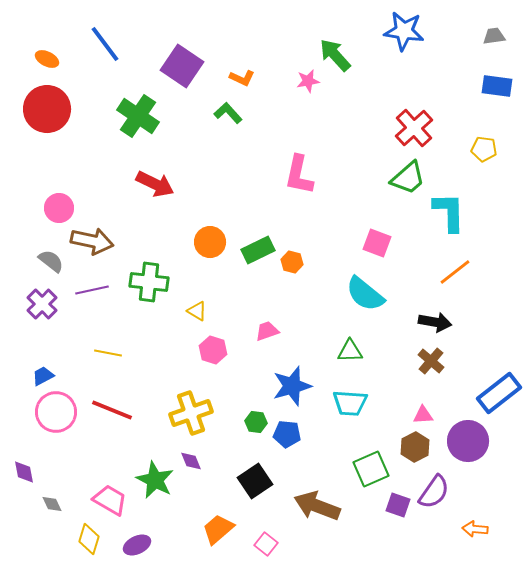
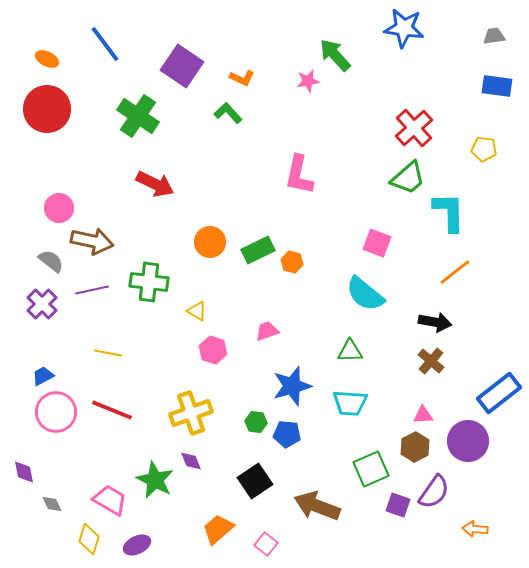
blue star at (404, 31): moved 3 px up
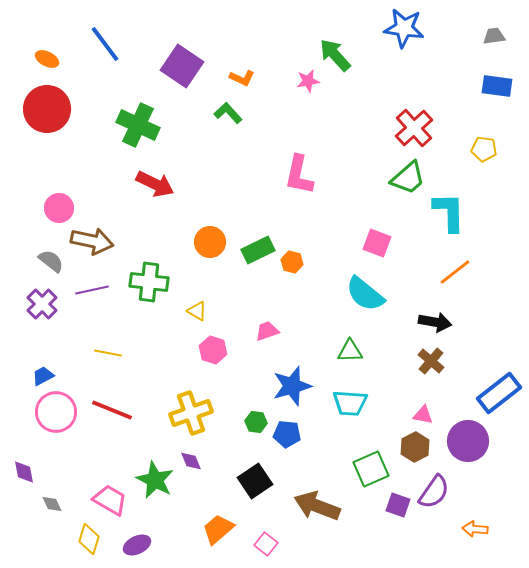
green cross at (138, 116): moved 9 px down; rotated 9 degrees counterclockwise
pink triangle at (423, 415): rotated 15 degrees clockwise
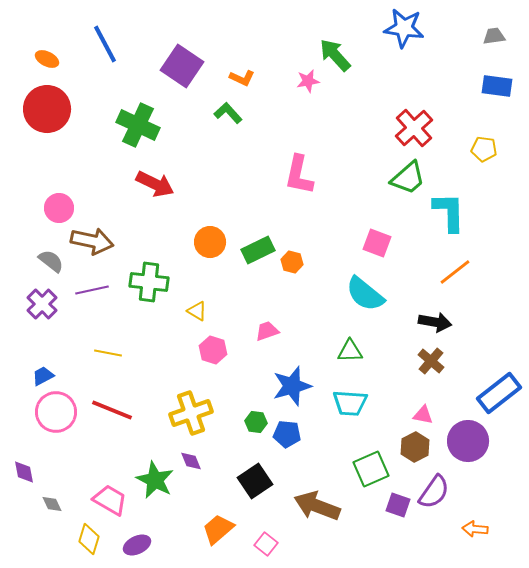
blue line at (105, 44): rotated 9 degrees clockwise
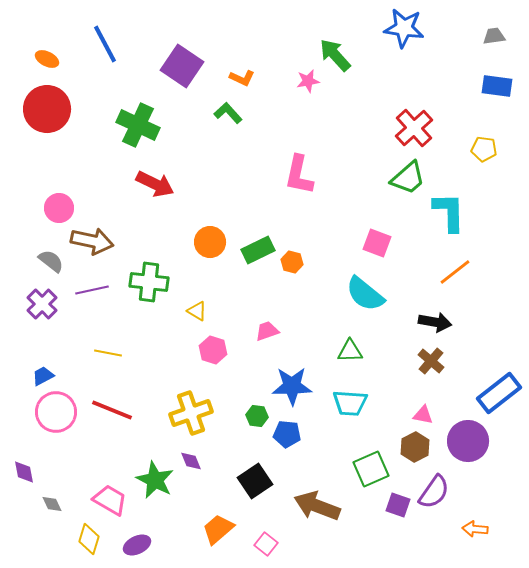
blue star at (292, 386): rotated 15 degrees clockwise
green hexagon at (256, 422): moved 1 px right, 6 px up
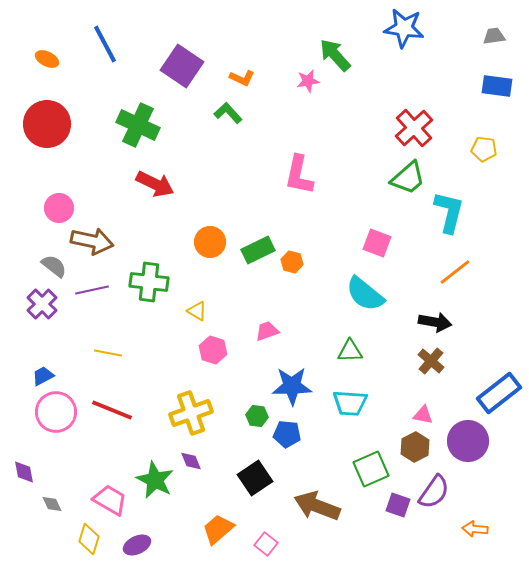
red circle at (47, 109): moved 15 px down
cyan L-shape at (449, 212): rotated 15 degrees clockwise
gray semicircle at (51, 261): moved 3 px right, 5 px down
black square at (255, 481): moved 3 px up
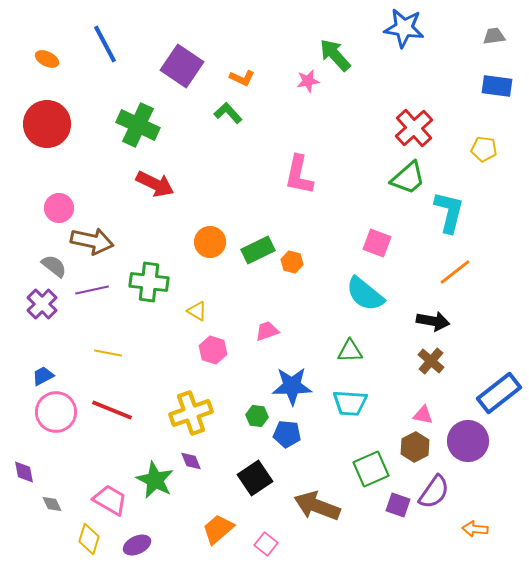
black arrow at (435, 322): moved 2 px left, 1 px up
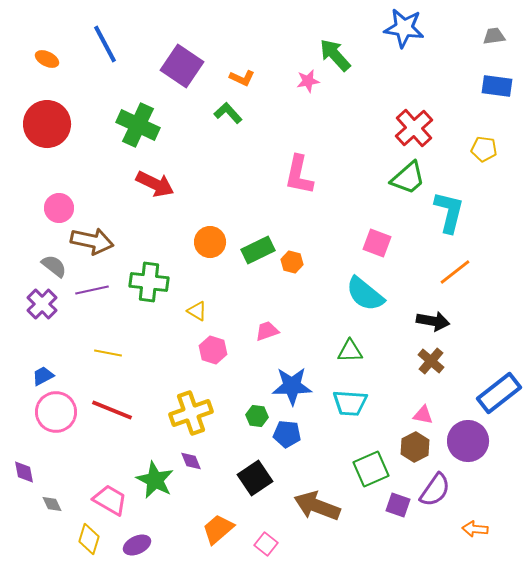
purple semicircle at (434, 492): moved 1 px right, 2 px up
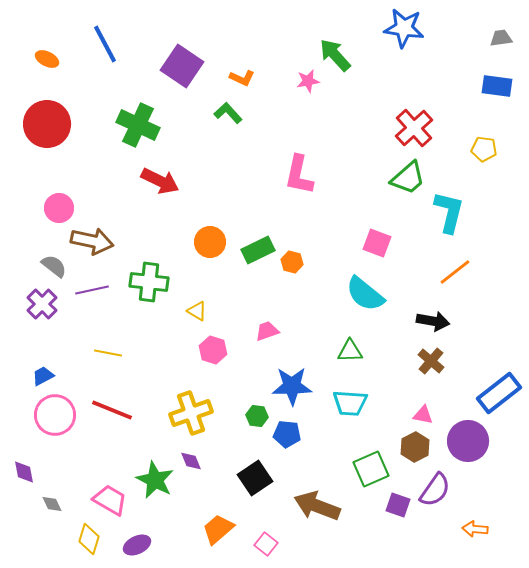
gray trapezoid at (494, 36): moved 7 px right, 2 px down
red arrow at (155, 184): moved 5 px right, 3 px up
pink circle at (56, 412): moved 1 px left, 3 px down
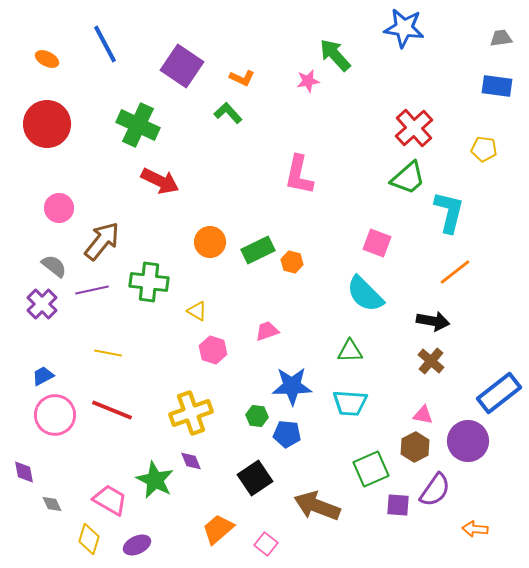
brown arrow at (92, 241): moved 10 px right; rotated 63 degrees counterclockwise
cyan semicircle at (365, 294): rotated 6 degrees clockwise
purple square at (398, 505): rotated 15 degrees counterclockwise
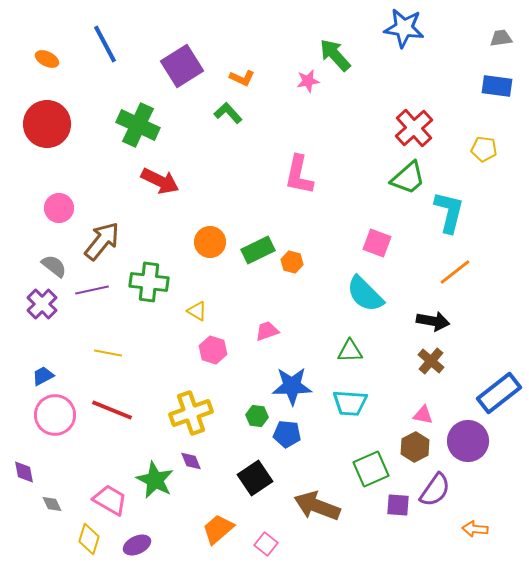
purple square at (182, 66): rotated 24 degrees clockwise
